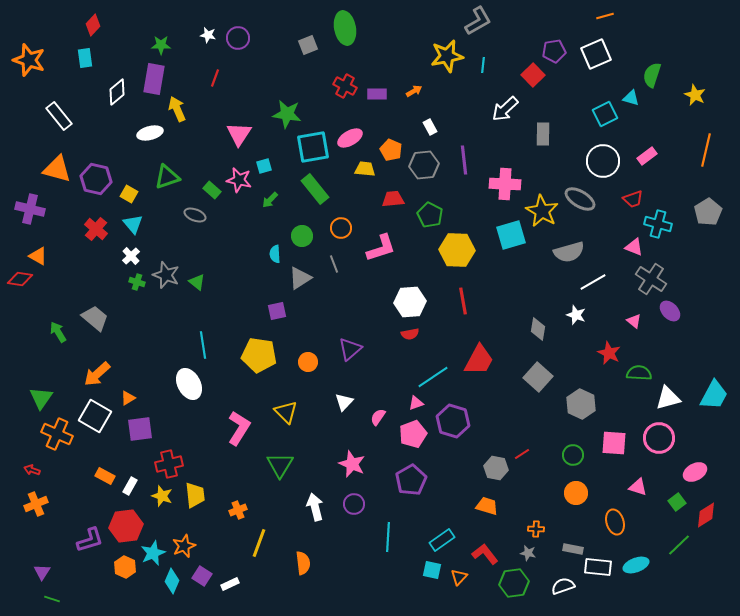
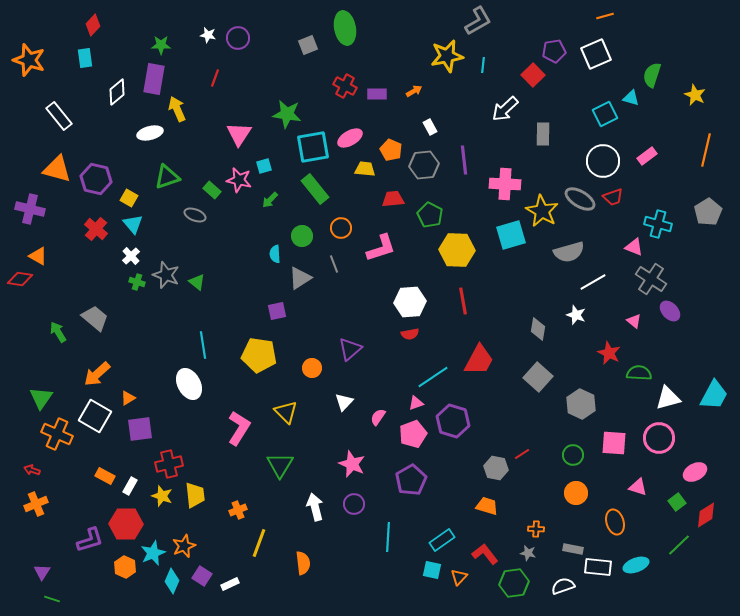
yellow square at (129, 194): moved 4 px down
red trapezoid at (633, 199): moved 20 px left, 2 px up
orange circle at (308, 362): moved 4 px right, 6 px down
red hexagon at (126, 526): moved 2 px up; rotated 8 degrees clockwise
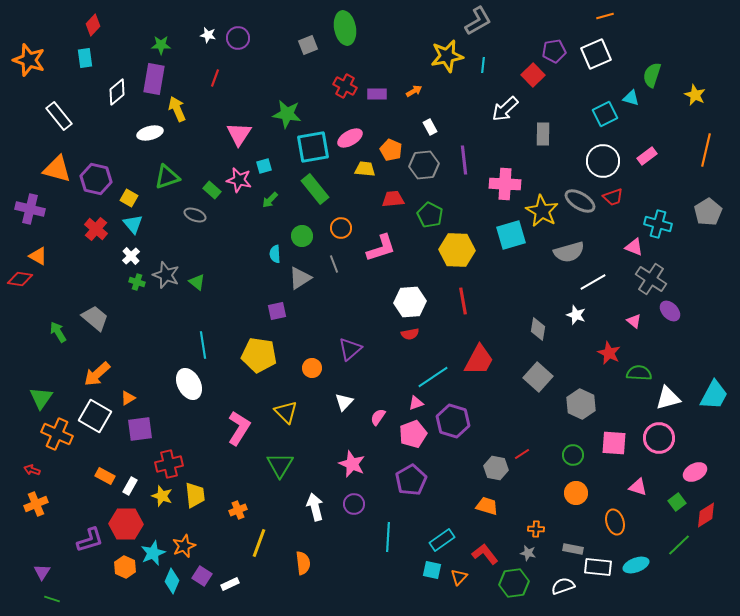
gray ellipse at (580, 199): moved 2 px down
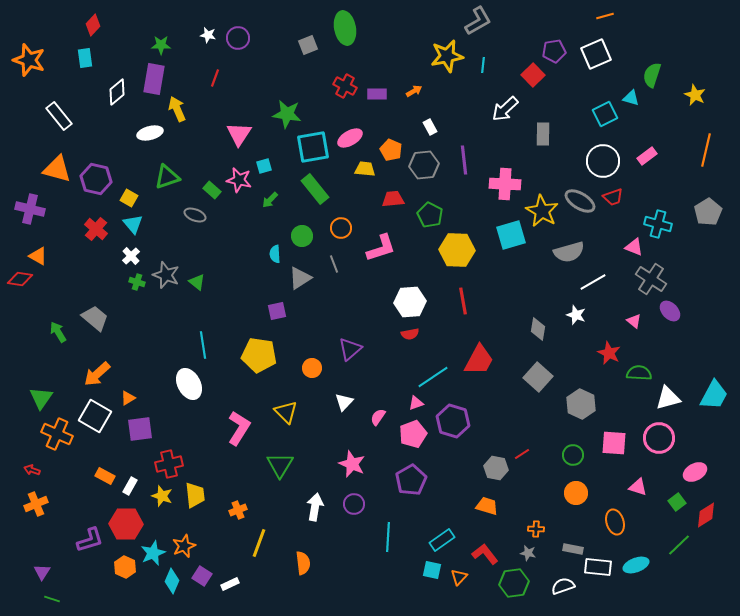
white arrow at (315, 507): rotated 24 degrees clockwise
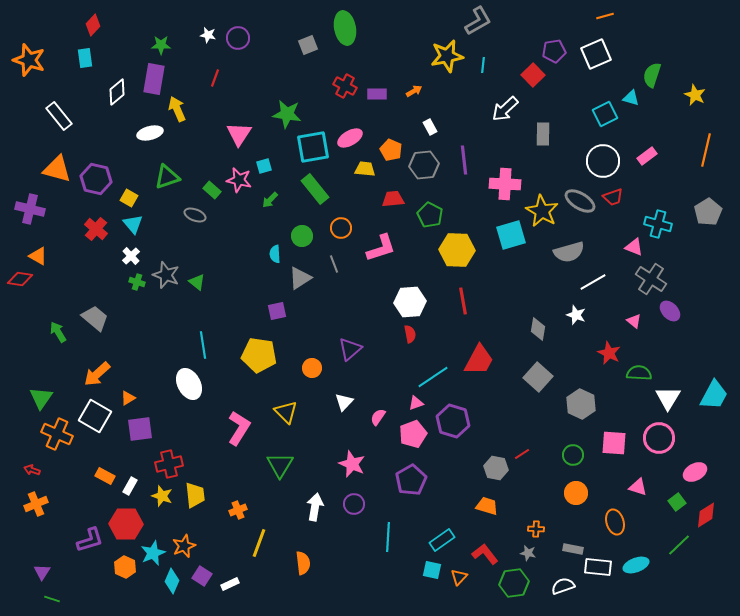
red semicircle at (410, 334): rotated 90 degrees counterclockwise
white triangle at (668, 398): rotated 44 degrees counterclockwise
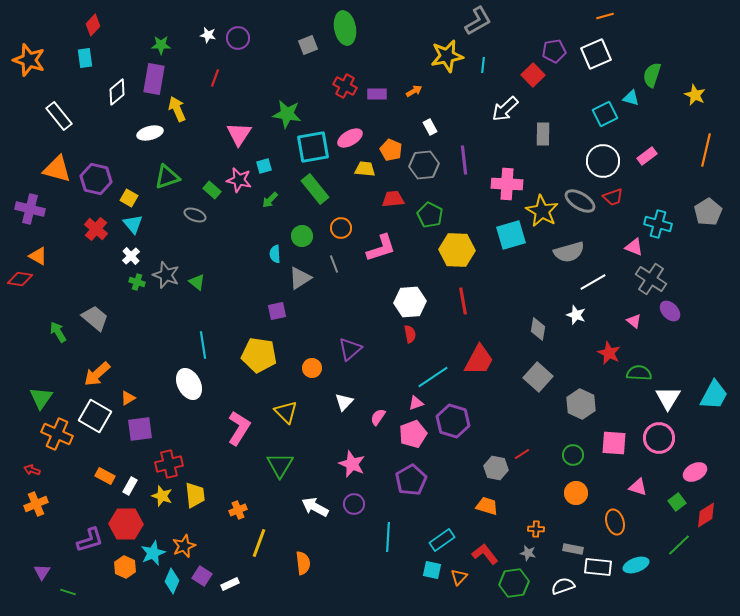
pink cross at (505, 184): moved 2 px right
white arrow at (315, 507): rotated 72 degrees counterclockwise
green line at (52, 599): moved 16 px right, 7 px up
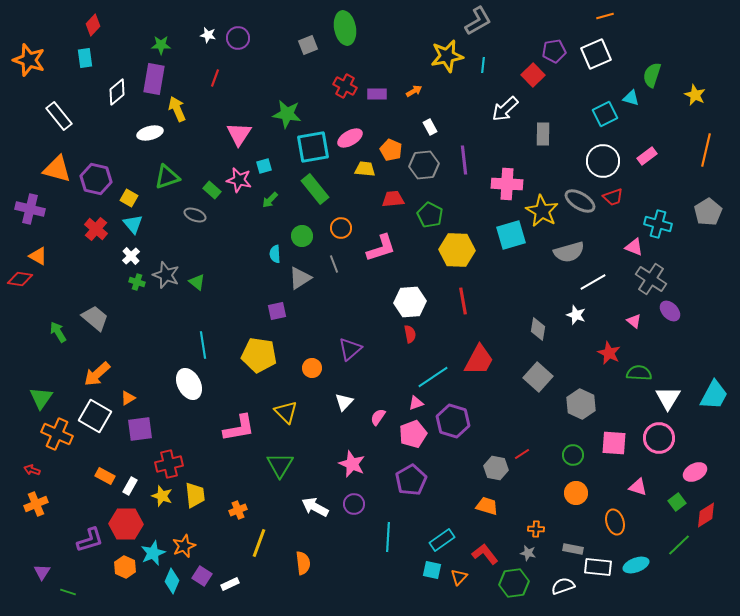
pink L-shape at (239, 428): rotated 48 degrees clockwise
